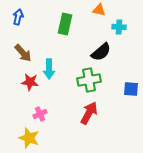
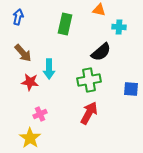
yellow star: moved 1 px right; rotated 15 degrees clockwise
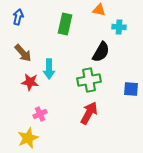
black semicircle: rotated 20 degrees counterclockwise
yellow star: moved 2 px left; rotated 15 degrees clockwise
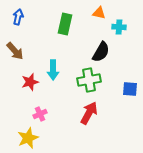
orange triangle: moved 3 px down
brown arrow: moved 8 px left, 2 px up
cyan arrow: moved 4 px right, 1 px down
red star: rotated 24 degrees counterclockwise
blue square: moved 1 px left
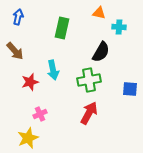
green rectangle: moved 3 px left, 4 px down
cyan arrow: rotated 12 degrees counterclockwise
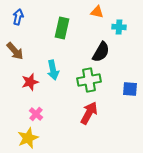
orange triangle: moved 2 px left, 1 px up
pink cross: moved 4 px left; rotated 24 degrees counterclockwise
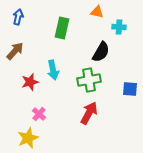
brown arrow: rotated 96 degrees counterclockwise
pink cross: moved 3 px right
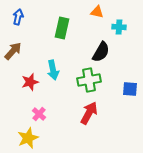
brown arrow: moved 2 px left
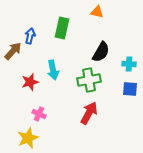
blue arrow: moved 12 px right, 19 px down
cyan cross: moved 10 px right, 37 px down
pink cross: rotated 16 degrees counterclockwise
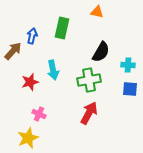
blue arrow: moved 2 px right
cyan cross: moved 1 px left, 1 px down
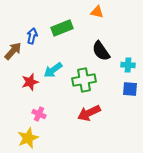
green rectangle: rotated 55 degrees clockwise
black semicircle: moved 1 px up; rotated 115 degrees clockwise
cyan arrow: rotated 66 degrees clockwise
green cross: moved 5 px left
red arrow: rotated 145 degrees counterclockwise
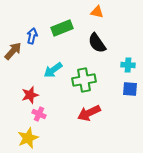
black semicircle: moved 4 px left, 8 px up
red star: moved 13 px down
